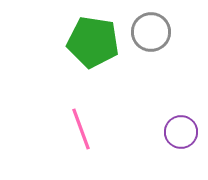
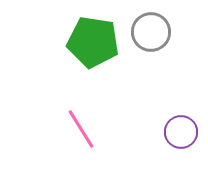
pink line: rotated 12 degrees counterclockwise
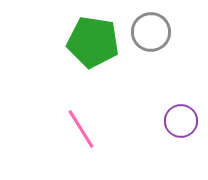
purple circle: moved 11 px up
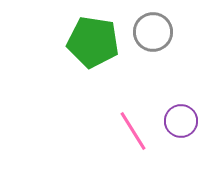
gray circle: moved 2 px right
pink line: moved 52 px right, 2 px down
